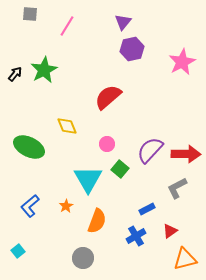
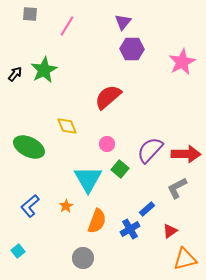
purple hexagon: rotated 15 degrees clockwise
blue rectangle: rotated 14 degrees counterclockwise
blue cross: moved 6 px left, 7 px up
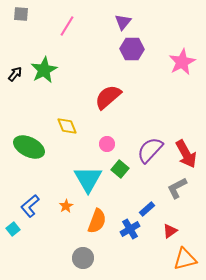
gray square: moved 9 px left
red arrow: rotated 60 degrees clockwise
cyan square: moved 5 px left, 22 px up
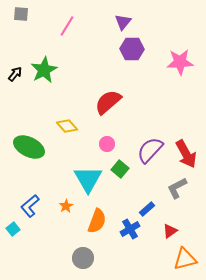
pink star: moved 2 px left; rotated 24 degrees clockwise
red semicircle: moved 5 px down
yellow diamond: rotated 20 degrees counterclockwise
